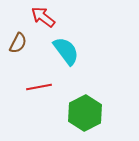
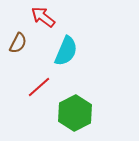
cyan semicircle: rotated 60 degrees clockwise
red line: rotated 30 degrees counterclockwise
green hexagon: moved 10 px left
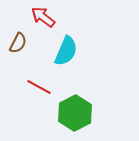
red line: rotated 70 degrees clockwise
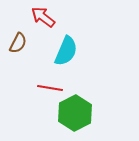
red line: moved 11 px right, 1 px down; rotated 20 degrees counterclockwise
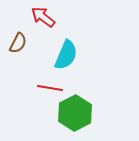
cyan semicircle: moved 4 px down
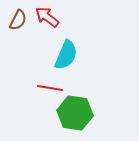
red arrow: moved 4 px right
brown semicircle: moved 23 px up
green hexagon: rotated 24 degrees counterclockwise
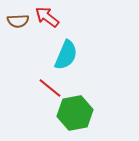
brown semicircle: moved 1 px down; rotated 60 degrees clockwise
red line: rotated 30 degrees clockwise
green hexagon: rotated 20 degrees counterclockwise
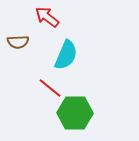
brown semicircle: moved 21 px down
green hexagon: rotated 12 degrees clockwise
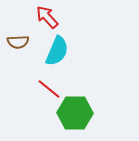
red arrow: rotated 10 degrees clockwise
cyan semicircle: moved 9 px left, 4 px up
red line: moved 1 px left, 1 px down
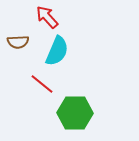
red line: moved 7 px left, 5 px up
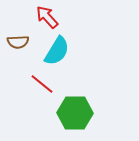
cyan semicircle: rotated 8 degrees clockwise
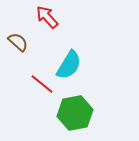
brown semicircle: rotated 135 degrees counterclockwise
cyan semicircle: moved 12 px right, 14 px down
green hexagon: rotated 12 degrees counterclockwise
